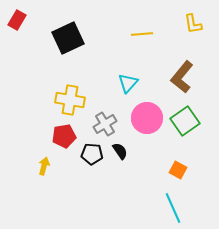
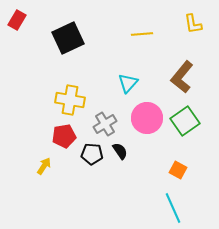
yellow arrow: rotated 18 degrees clockwise
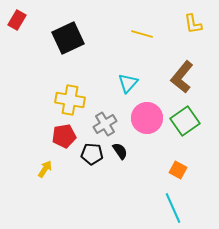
yellow line: rotated 20 degrees clockwise
yellow arrow: moved 1 px right, 3 px down
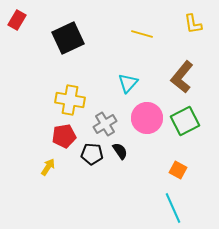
green square: rotated 8 degrees clockwise
yellow arrow: moved 3 px right, 2 px up
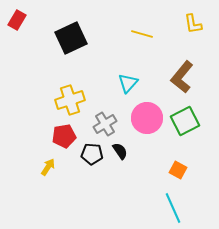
black square: moved 3 px right
yellow cross: rotated 28 degrees counterclockwise
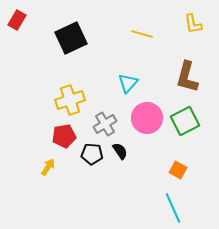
brown L-shape: moved 5 px right; rotated 24 degrees counterclockwise
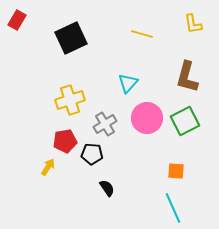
red pentagon: moved 1 px right, 5 px down
black semicircle: moved 13 px left, 37 px down
orange square: moved 2 px left, 1 px down; rotated 24 degrees counterclockwise
